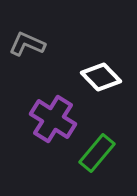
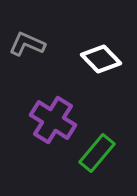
white diamond: moved 18 px up
purple cross: moved 1 px down
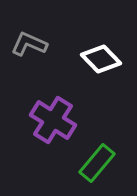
gray L-shape: moved 2 px right
green rectangle: moved 10 px down
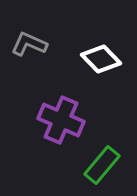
purple cross: moved 8 px right; rotated 9 degrees counterclockwise
green rectangle: moved 5 px right, 2 px down
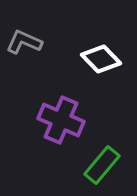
gray L-shape: moved 5 px left, 2 px up
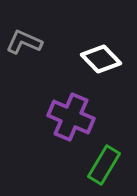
purple cross: moved 10 px right, 3 px up
green rectangle: moved 2 px right; rotated 9 degrees counterclockwise
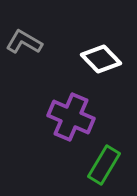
gray L-shape: rotated 6 degrees clockwise
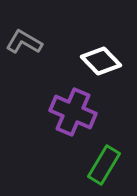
white diamond: moved 2 px down
purple cross: moved 2 px right, 5 px up
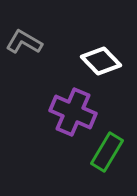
green rectangle: moved 3 px right, 13 px up
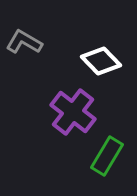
purple cross: rotated 15 degrees clockwise
green rectangle: moved 4 px down
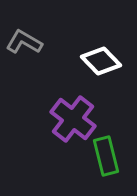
purple cross: moved 7 px down
green rectangle: moved 1 px left; rotated 45 degrees counterclockwise
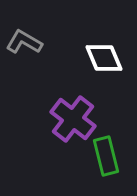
white diamond: moved 3 px right, 3 px up; rotated 21 degrees clockwise
